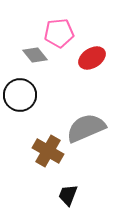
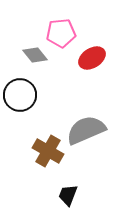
pink pentagon: moved 2 px right
gray semicircle: moved 2 px down
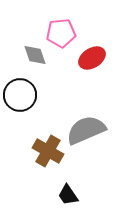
gray diamond: rotated 20 degrees clockwise
black trapezoid: rotated 55 degrees counterclockwise
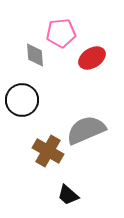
gray diamond: rotated 15 degrees clockwise
black circle: moved 2 px right, 5 px down
black trapezoid: rotated 15 degrees counterclockwise
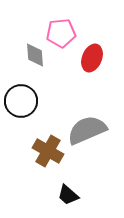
red ellipse: rotated 36 degrees counterclockwise
black circle: moved 1 px left, 1 px down
gray semicircle: moved 1 px right
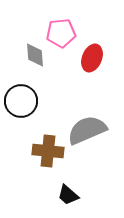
brown cross: rotated 24 degrees counterclockwise
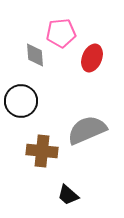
brown cross: moved 6 px left
